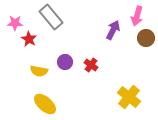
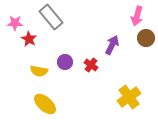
purple arrow: moved 1 px left, 15 px down
yellow cross: rotated 15 degrees clockwise
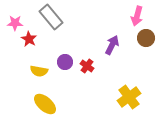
red cross: moved 4 px left, 1 px down
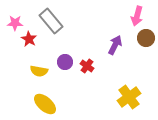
gray rectangle: moved 4 px down
purple arrow: moved 3 px right
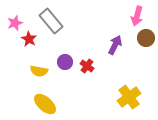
pink star: rotated 21 degrees counterclockwise
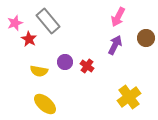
pink arrow: moved 19 px left, 1 px down; rotated 12 degrees clockwise
gray rectangle: moved 3 px left
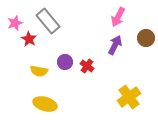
yellow ellipse: rotated 25 degrees counterclockwise
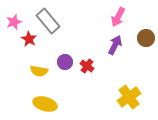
pink star: moved 1 px left, 1 px up
